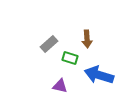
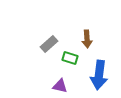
blue arrow: rotated 100 degrees counterclockwise
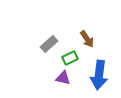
brown arrow: rotated 30 degrees counterclockwise
green rectangle: rotated 42 degrees counterclockwise
purple triangle: moved 3 px right, 8 px up
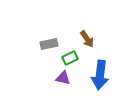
gray rectangle: rotated 30 degrees clockwise
blue arrow: moved 1 px right
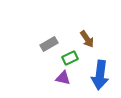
gray rectangle: rotated 18 degrees counterclockwise
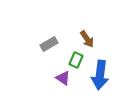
green rectangle: moved 6 px right, 2 px down; rotated 42 degrees counterclockwise
purple triangle: rotated 21 degrees clockwise
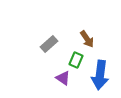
gray rectangle: rotated 12 degrees counterclockwise
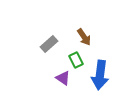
brown arrow: moved 3 px left, 2 px up
green rectangle: rotated 49 degrees counterclockwise
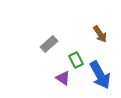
brown arrow: moved 16 px right, 3 px up
blue arrow: rotated 36 degrees counterclockwise
